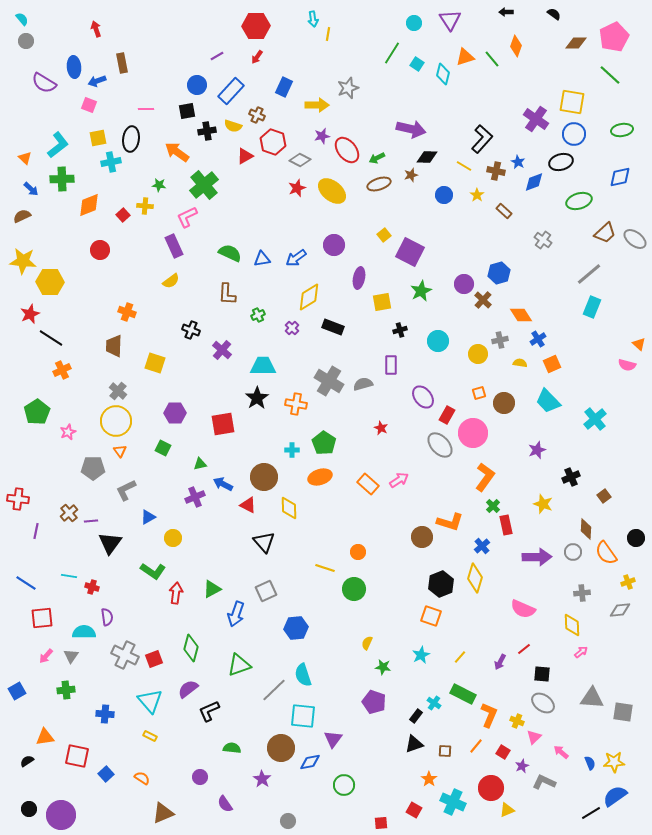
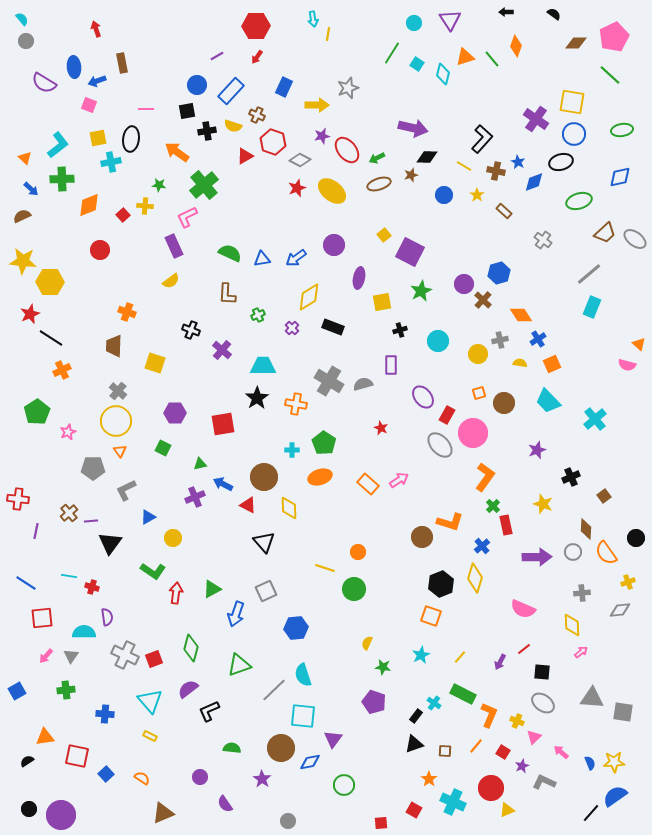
purple arrow at (411, 129): moved 2 px right, 1 px up
black square at (542, 674): moved 2 px up
black line at (591, 813): rotated 18 degrees counterclockwise
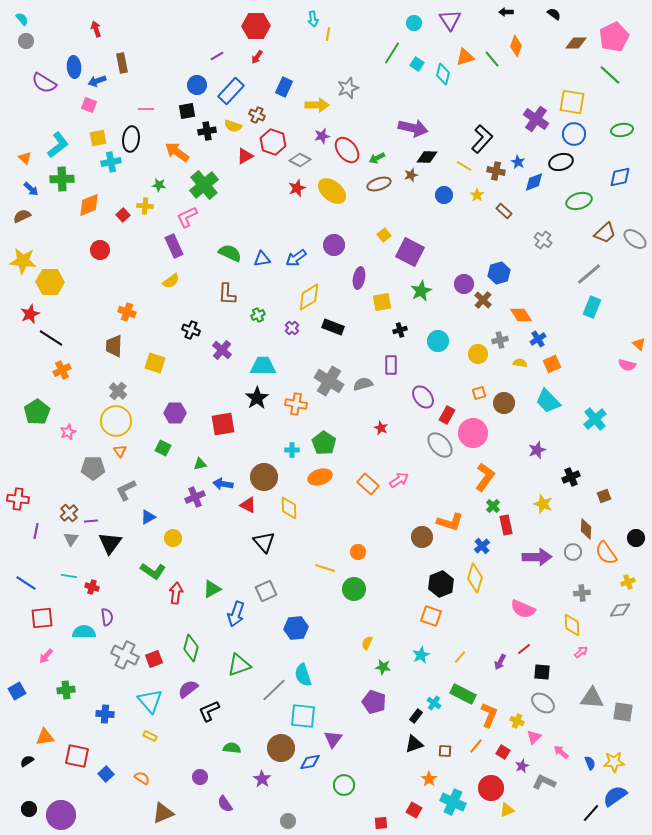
blue arrow at (223, 484): rotated 18 degrees counterclockwise
brown square at (604, 496): rotated 16 degrees clockwise
gray triangle at (71, 656): moved 117 px up
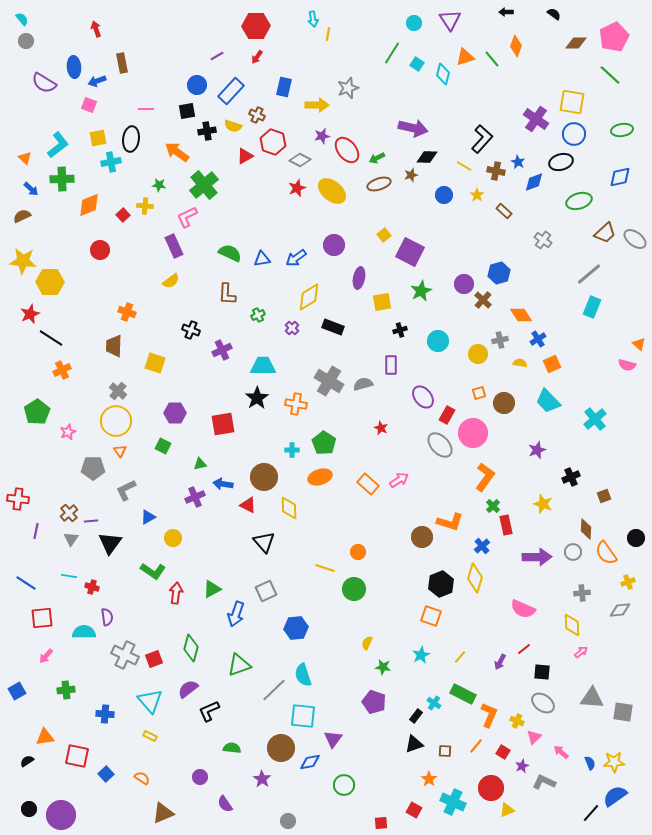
blue rectangle at (284, 87): rotated 12 degrees counterclockwise
purple cross at (222, 350): rotated 24 degrees clockwise
green square at (163, 448): moved 2 px up
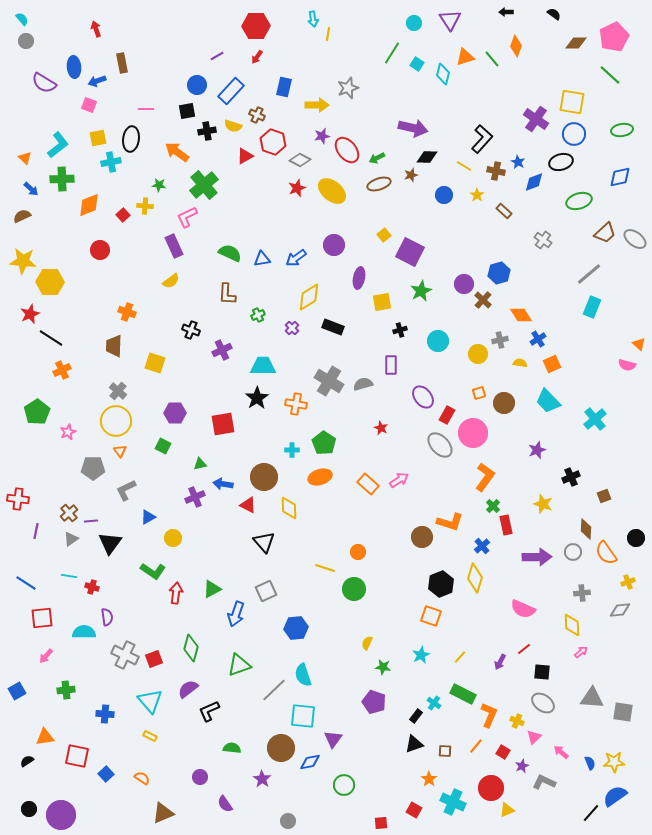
gray triangle at (71, 539): rotated 21 degrees clockwise
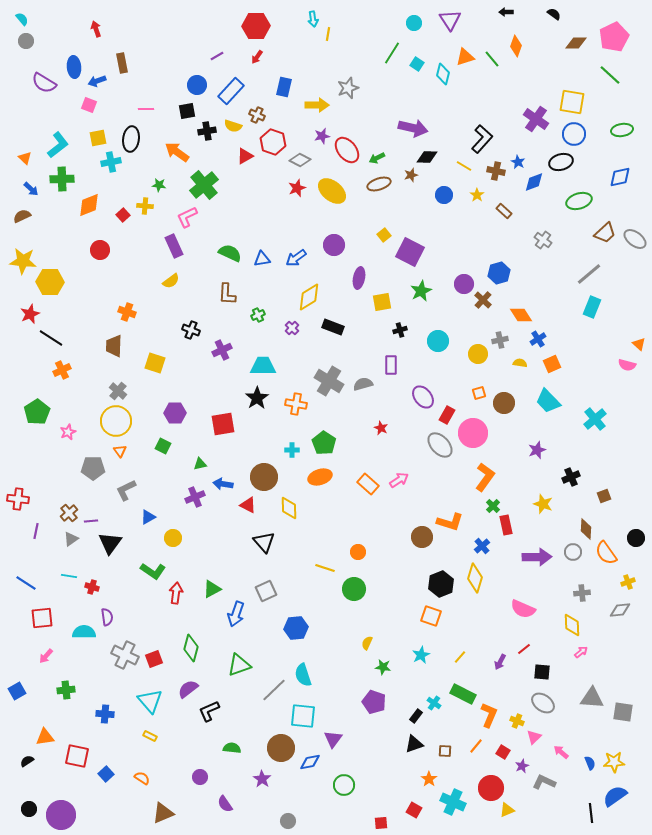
black line at (591, 813): rotated 48 degrees counterclockwise
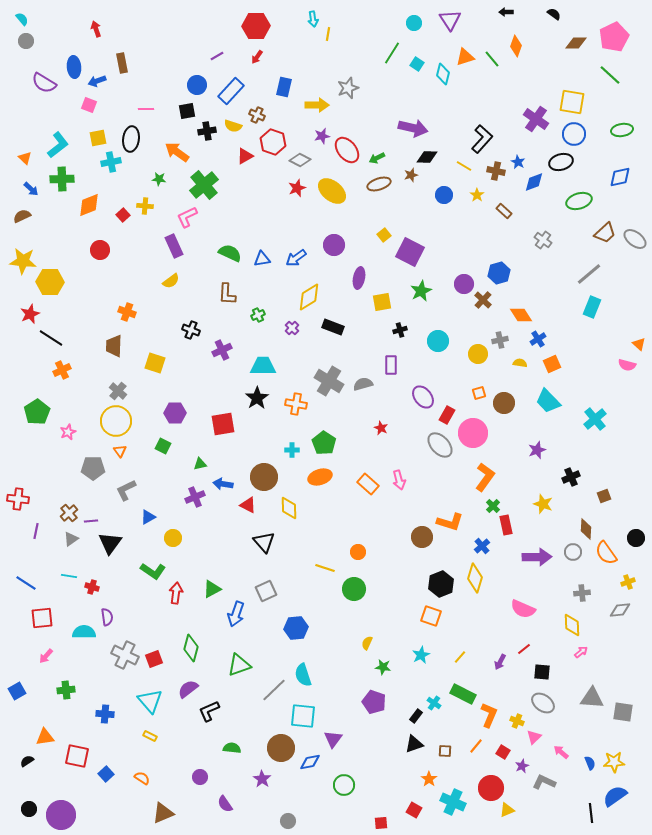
green star at (159, 185): moved 6 px up
pink arrow at (399, 480): rotated 108 degrees clockwise
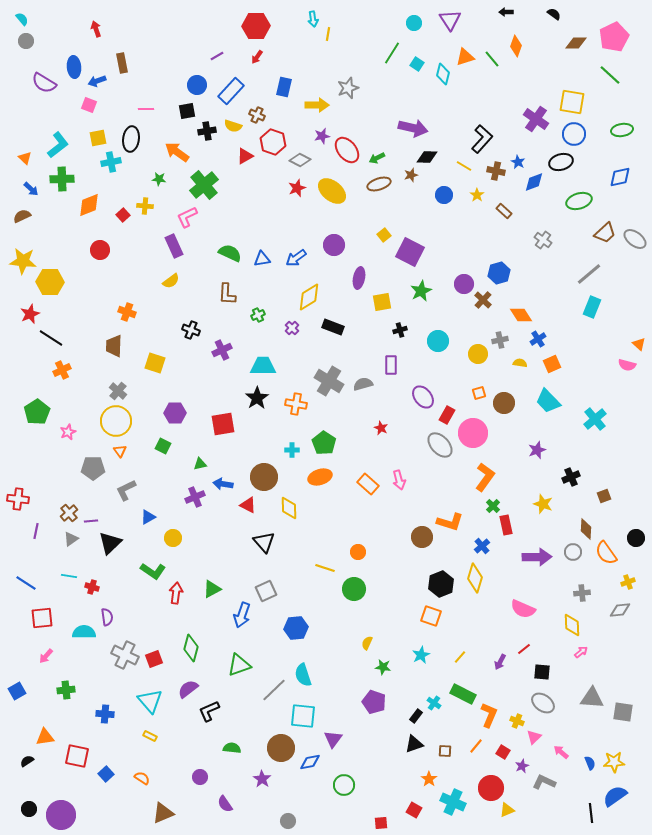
black triangle at (110, 543): rotated 10 degrees clockwise
blue arrow at (236, 614): moved 6 px right, 1 px down
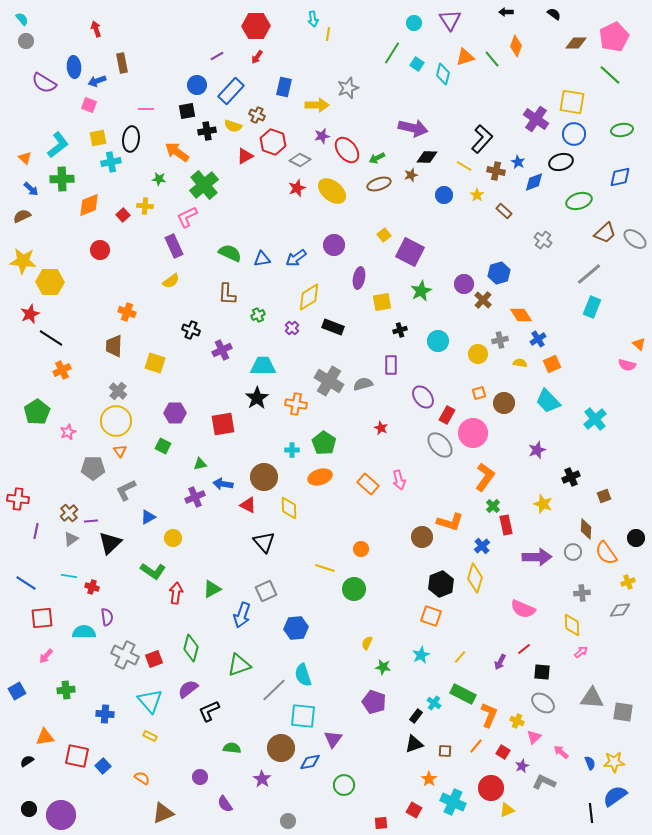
orange circle at (358, 552): moved 3 px right, 3 px up
blue square at (106, 774): moved 3 px left, 8 px up
